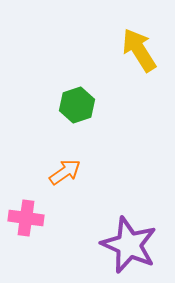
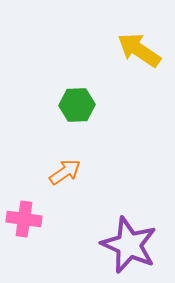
yellow arrow: rotated 24 degrees counterclockwise
green hexagon: rotated 16 degrees clockwise
pink cross: moved 2 px left, 1 px down
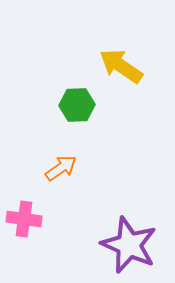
yellow arrow: moved 18 px left, 16 px down
orange arrow: moved 4 px left, 4 px up
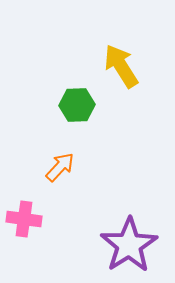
yellow arrow: rotated 24 degrees clockwise
orange arrow: moved 1 px left, 1 px up; rotated 12 degrees counterclockwise
purple star: rotated 16 degrees clockwise
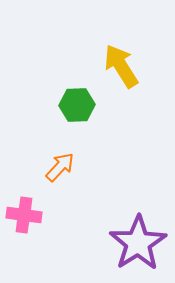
pink cross: moved 4 px up
purple star: moved 9 px right, 2 px up
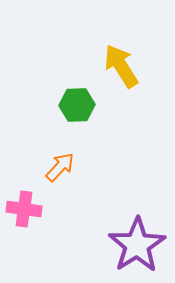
pink cross: moved 6 px up
purple star: moved 1 px left, 2 px down
